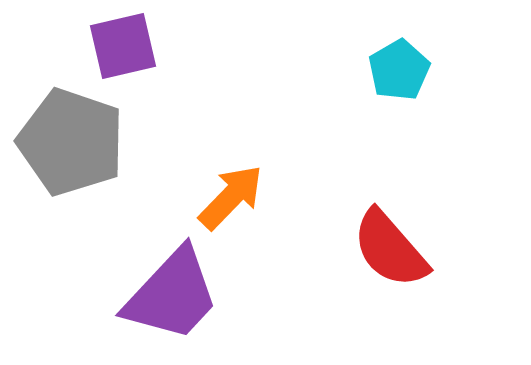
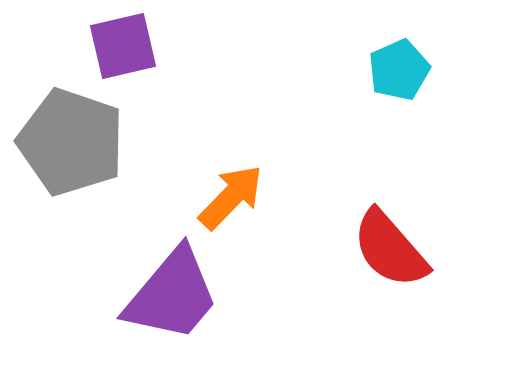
cyan pentagon: rotated 6 degrees clockwise
purple trapezoid: rotated 3 degrees counterclockwise
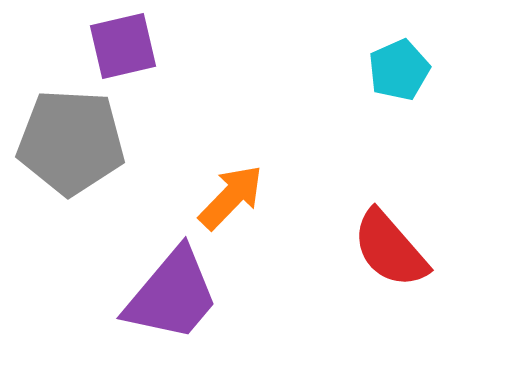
gray pentagon: rotated 16 degrees counterclockwise
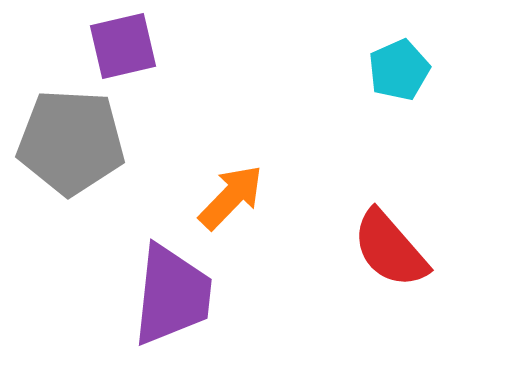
purple trapezoid: rotated 34 degrees counterclockwise
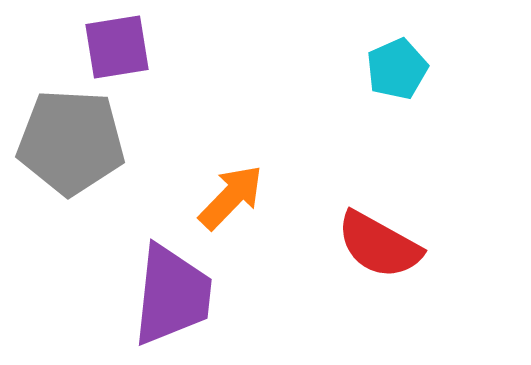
purple square: moved 6 px left, 1 px down; rotated 4 degrees clockwise
cyan pentagon: moved 2 px left, 1 px up
red semicircle: moved 11 px left, 4 px up; rotated 20 degrees counterclockwise
